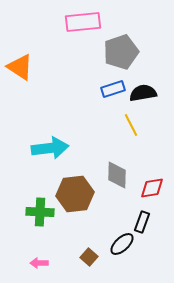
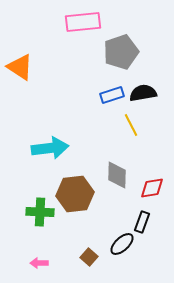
blue rectangle: moved 1 px left, 6 px down
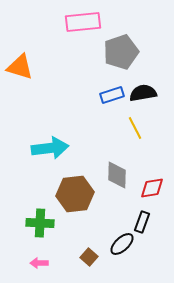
orange triangle: rotated 16 degrees counterclockwise
yellow line: moved 4 px right, 3 px down
green cross: moved 11 px down
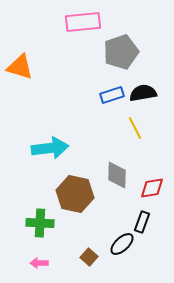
brown hexagon: rotated 18 degrees clockwise
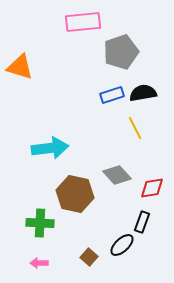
gray diamond: rotated 44 degrees counterclockwise
black ellipse: moved 1 px down
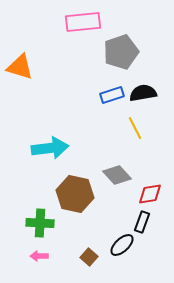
red diamond: moved 2 px left, 6 px down
pink arrow: moved 7 px up
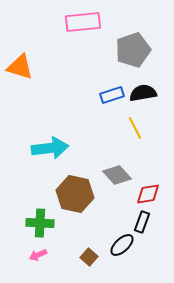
gray pentagon: moved 12 px right, 2 px up
red diamond: moved 2 px left
pink arrow: moved 1 px left, 1 px up; rotated 24 degrees counterclockwise
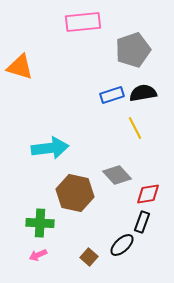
brown hexagon: moved 1 px up
